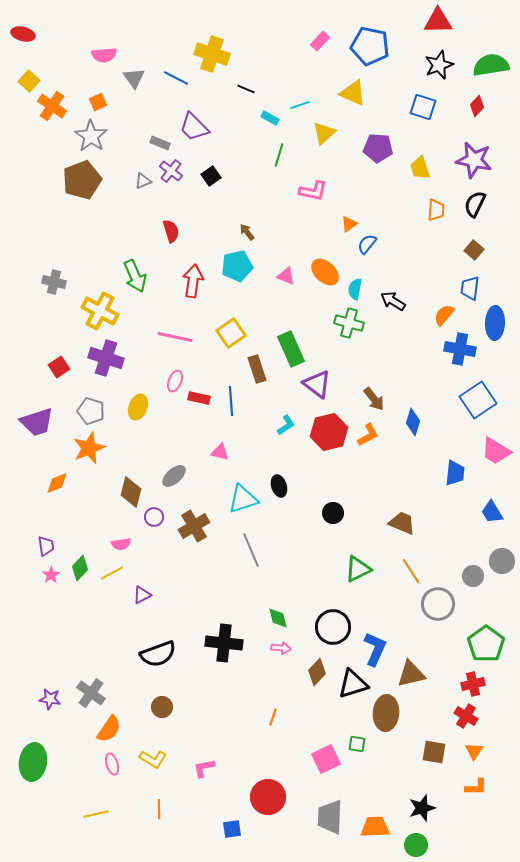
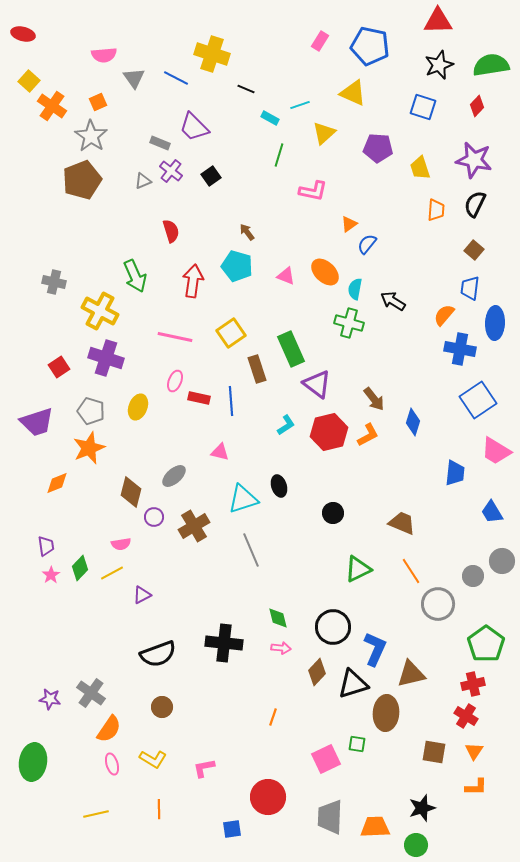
pink rectangle at (320, 41): rotated 12 degrees counterclockwise
cyan pentagon at (237, 266): rotated 28 degrees clockwise
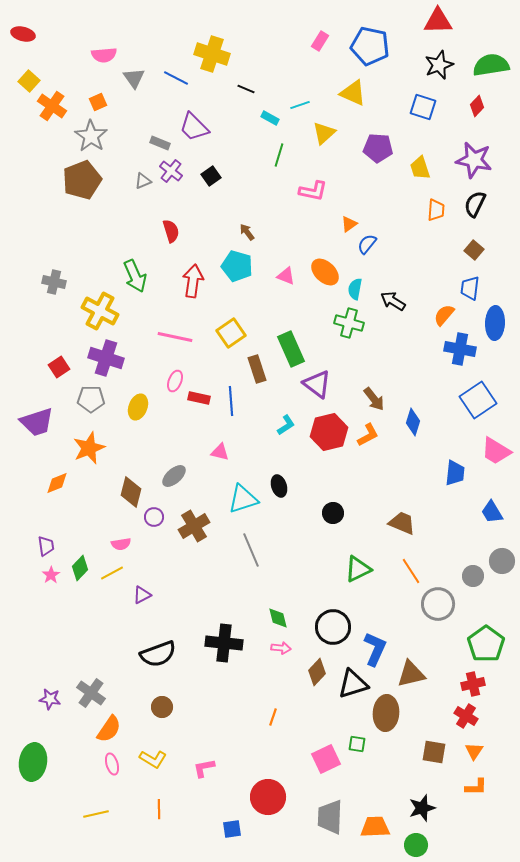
gray pentagon at (91, 411): moved 12 px up; rotated 16 degrees counterclockwise
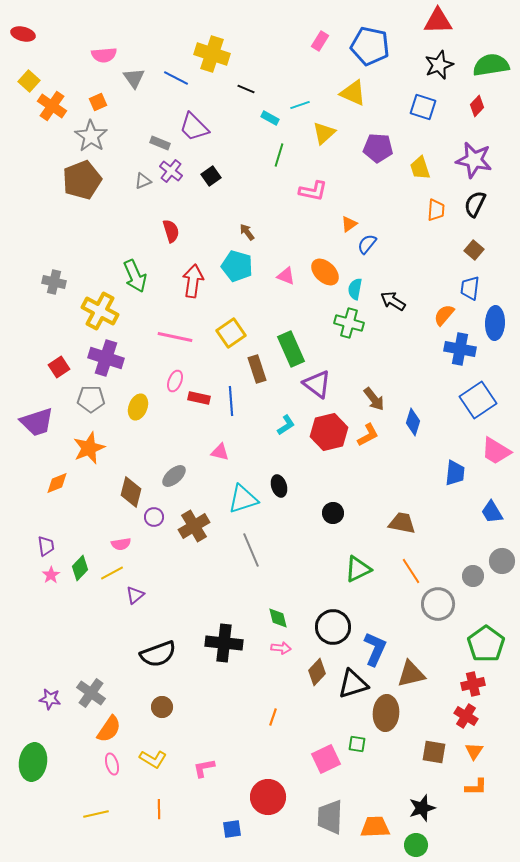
brown trapezoid at (402, 523): rotated 12 degrees counterclockwise
purple triangle at (142, 595): moved 7 px left; rotated 12 degrees counterclockwise
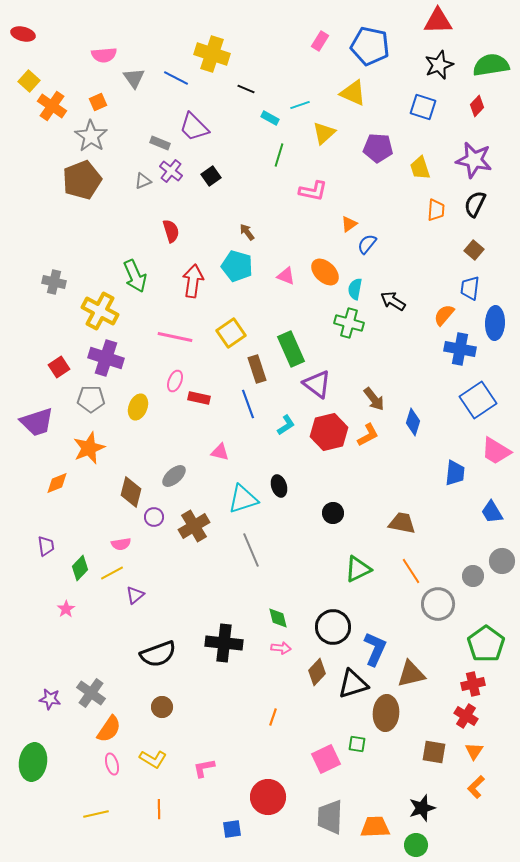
blue line at (231, 401): moved 17 px right, 3 px down; rotated 16 degrees counterclockwise
pink star at (51, 575): moved 15 px right, 34 px down
orange L-shape at (476, 787): rotated 135 degrees clockwise
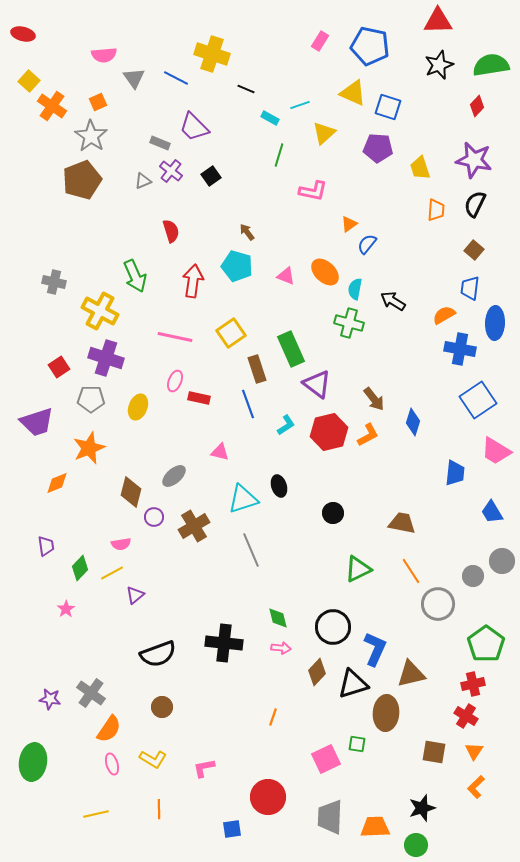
blue square at (423, 107): moved 35 px left
orange semicircle at (444, 315): rotated 20 degrees clockwise
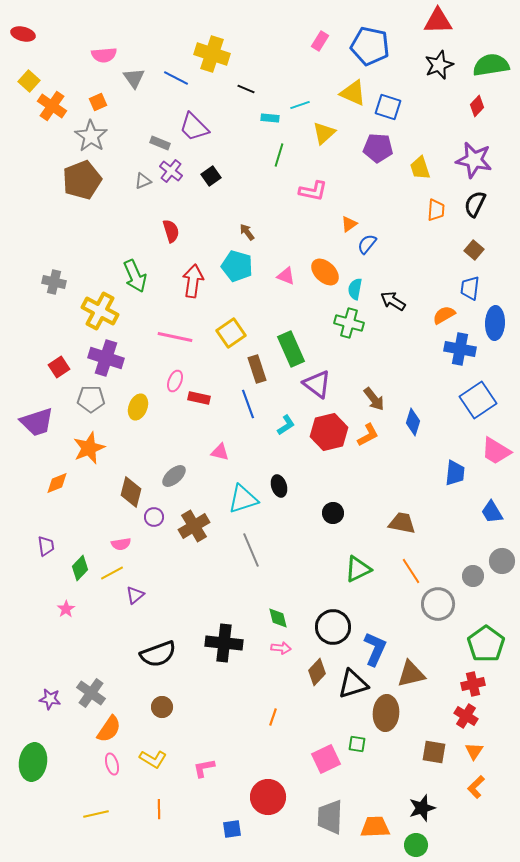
cyan rectangle at (270, 118): rotated 24 degrees counterclockwise
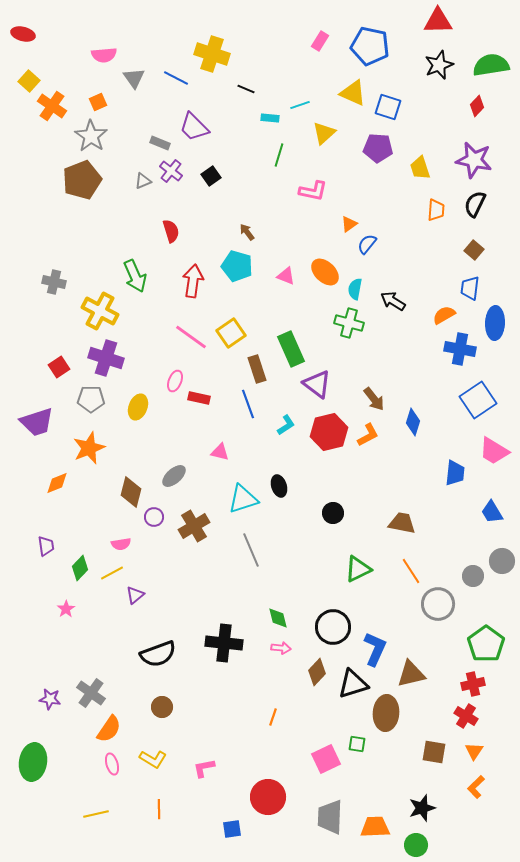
pink line at (175, 337): moved 16 px right; rotated 24 degrees clockwise
pink trapezoid at (496, 451): moved 2 px left
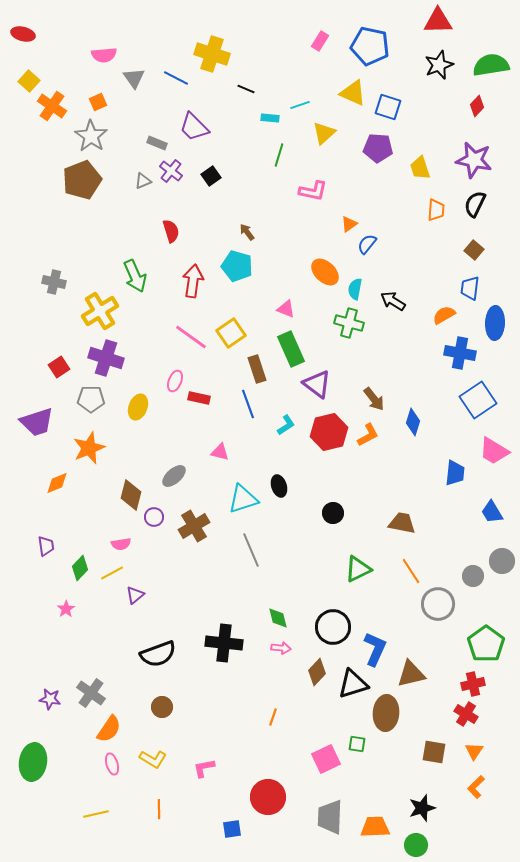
gray rectangle at (160, 143): moved 3 px left
pink triangle at (286, 276): moved 33 px down
yellow cross at (100, 311): rotated 30 degrees clockwise
blue cross at (460, 349): moved 4 px down
brown diamond at (131, 492): moved 3 px down
red cross at (466, 716): moved 2 px up
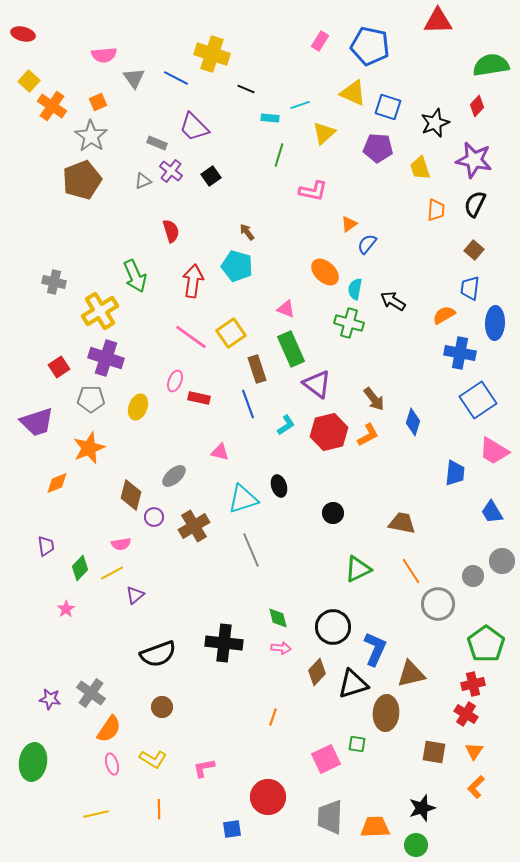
black star at (439, 65): moved 4 px left, 58 px down
